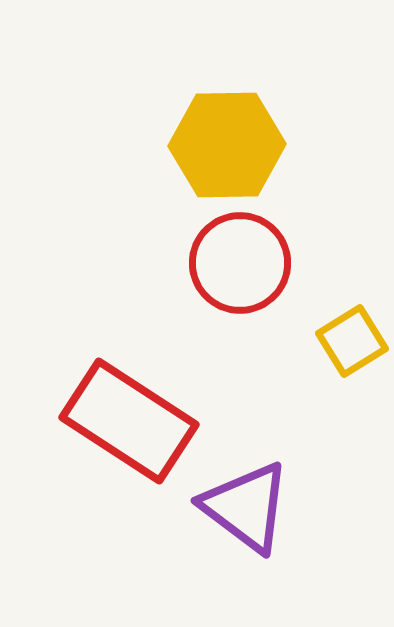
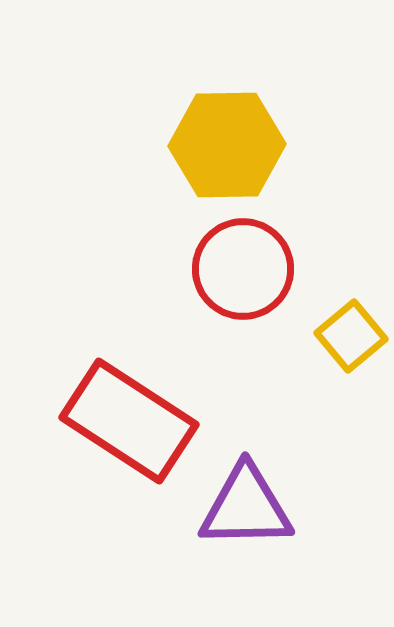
red circle: moved 3 px right, 6 px down
yellow square: moved 1 px left, 5 px up; rotated 8 degrees counterclockwise
purple triangle: rotated 38 degrees counterclockwise
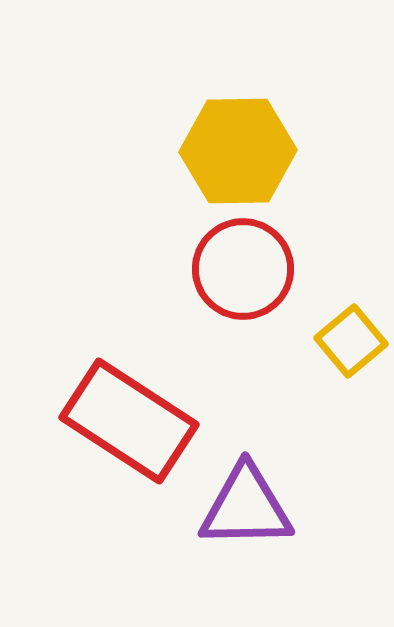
yellow hexagon: moved 11 px right, 6 px down
yellow square: moved 5 px down
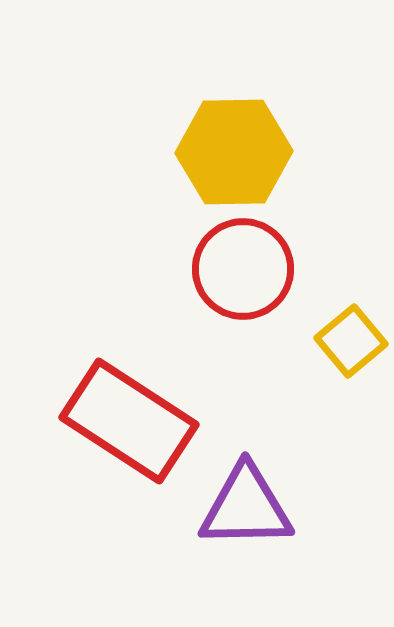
yellow hexagon: moved 4 px left, 1 px down
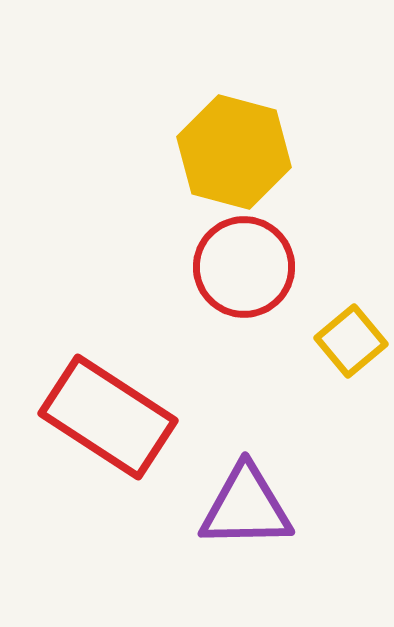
yellow hexagon: rotated 16 degrees clockwise
red circle: moved 1 px right, 2 px up
red rectangle: moved 21 px left, 4 px up
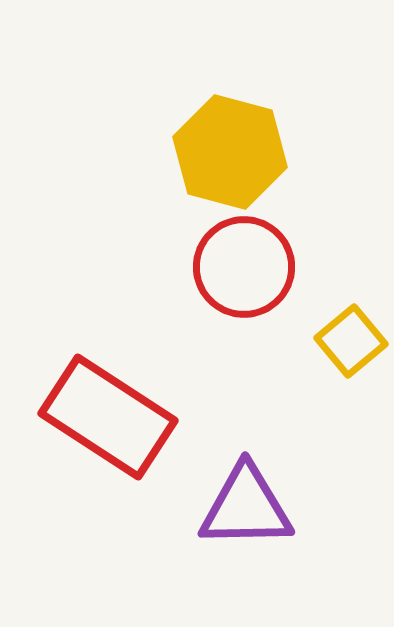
yellow hexagon: moved 4 px left
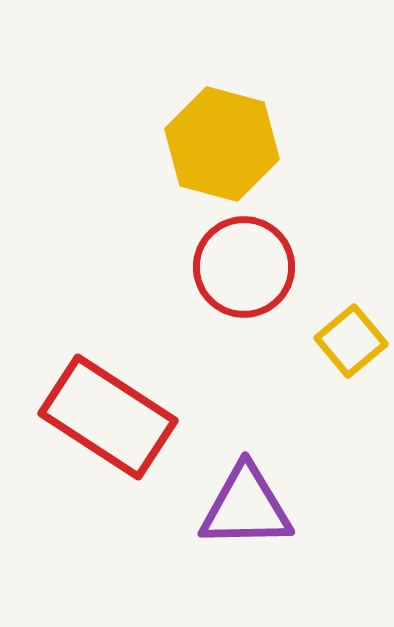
yellow hexagon: moved 8 px left, 8 px up
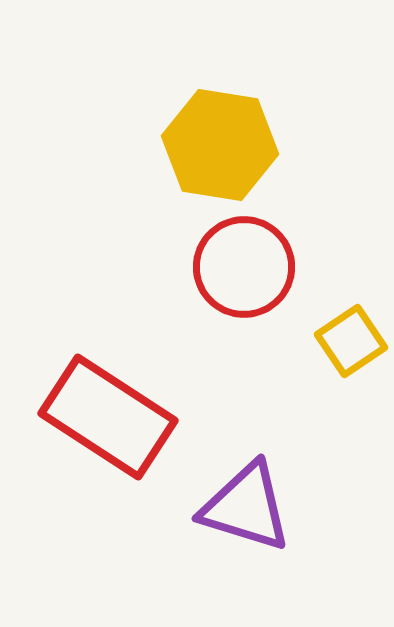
yellow hexagon: moved 2 px left, 1 px down; rotated 6 degrees counterclockwise
yellow square: rotated 6 degrees clockwise
purple triangle: rotated 18 degrees clockwise
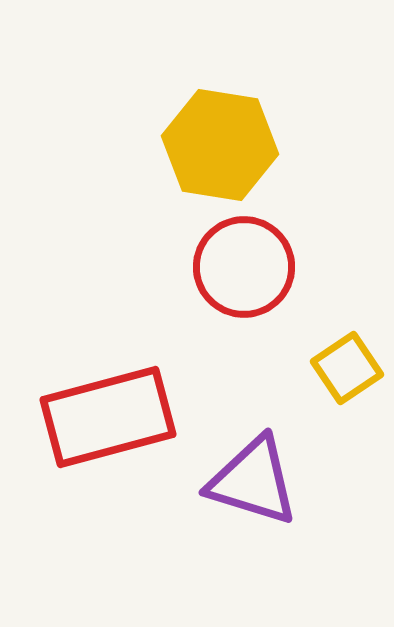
yellow square: moved 4 px left, 27 px down
red rectangle: rotated 48 degrees counterclockwise
purple triangle: moved 7 px right, 26 px up
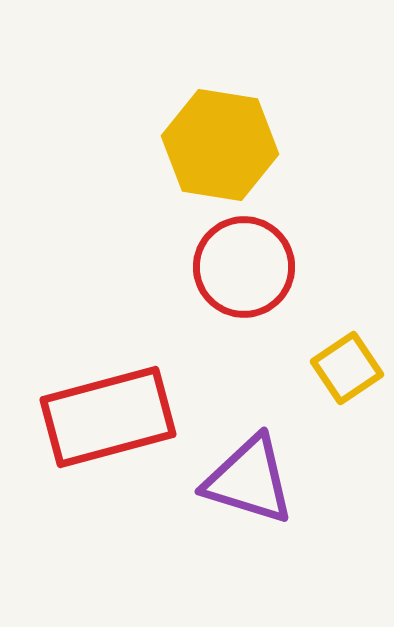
purple triangle: moved 4 px left, 1 px up
